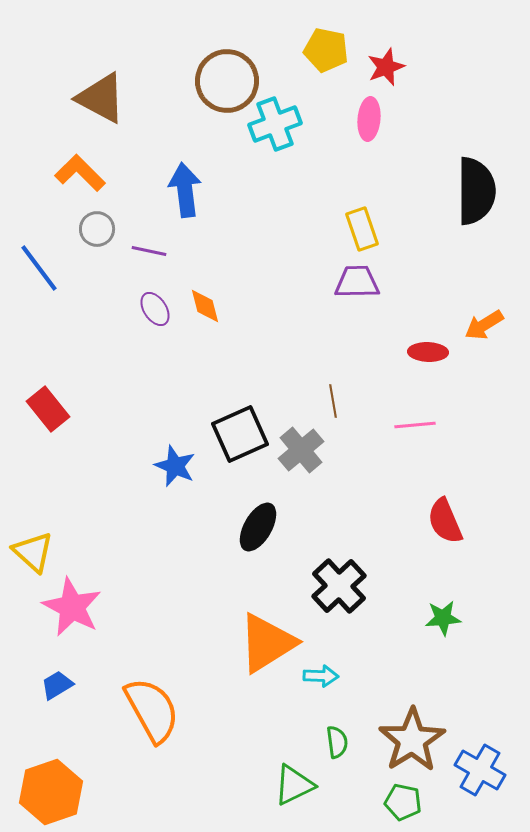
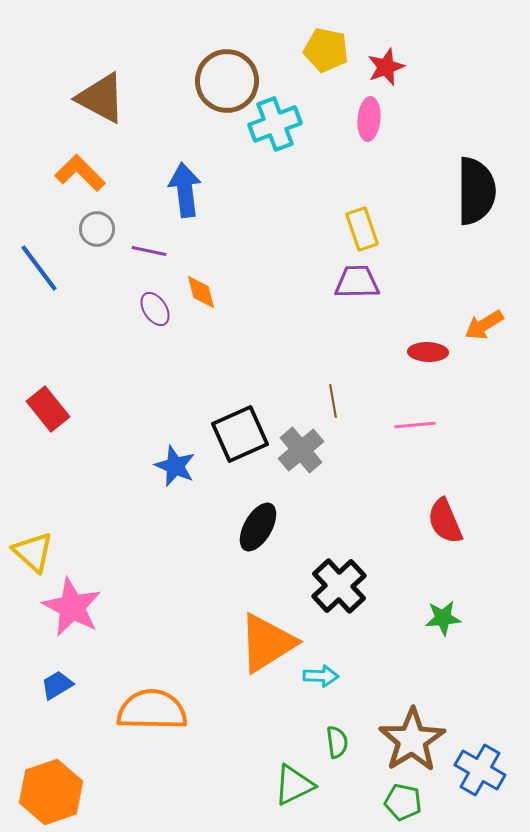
orange diamond: moved 4 px left, 14 px up
orange semicircle: rotated 60 degrees counterclockwise
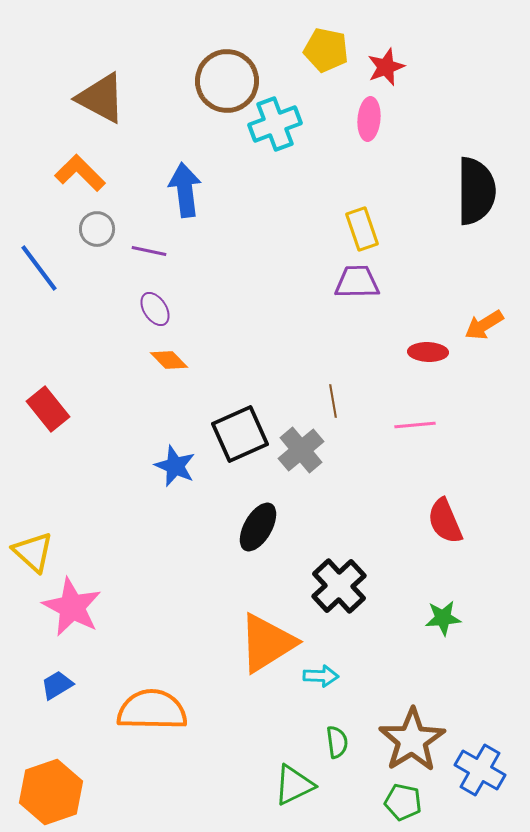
orange diamond: moved 32 px left, 68 px down; rotated 30 degrees counterclockwise
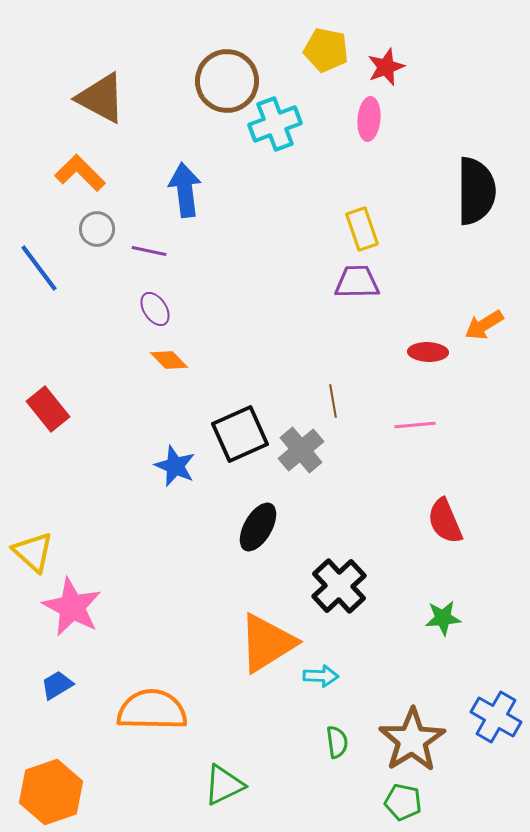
blue cross: moved 16 px right, 53 px up
green triangle: moved 70 px left
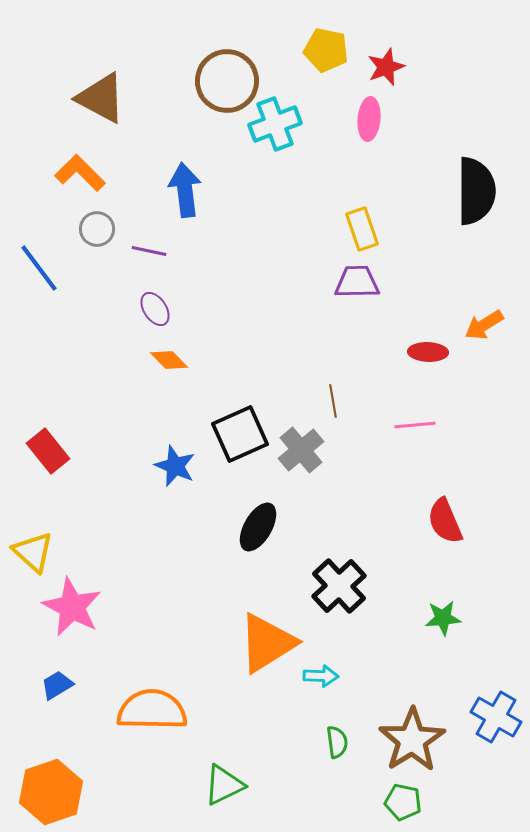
red rectangle: moved 42 px down
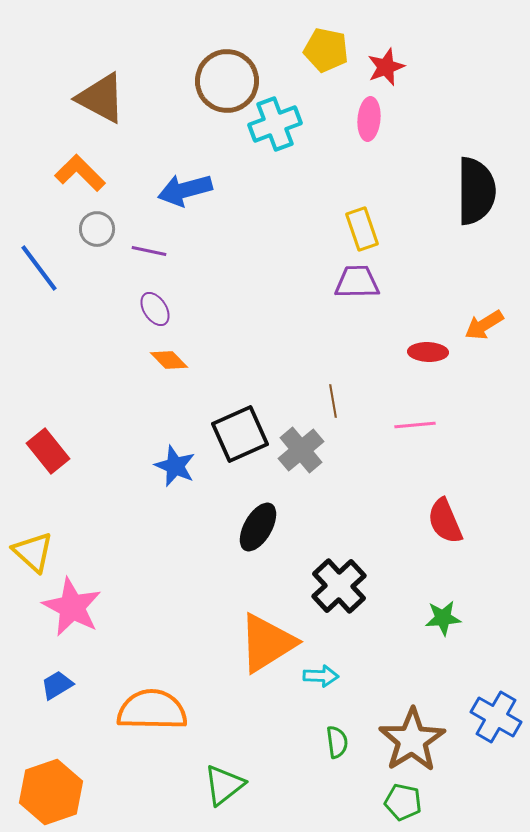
blue arrow: rotated 98 degrees counterclockwise
green triangle: rotated 12 degrees counterclockwise
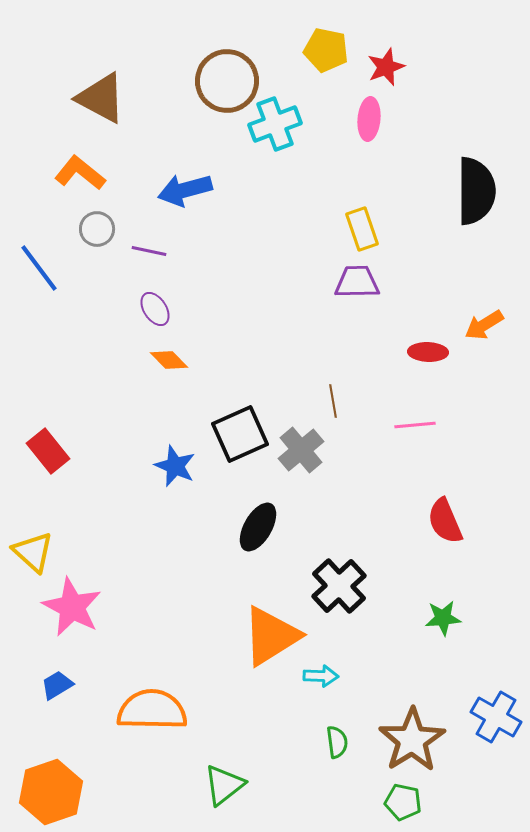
orange L-shape: rotated 6 degrees counterclockwise
orange triangle: moved 4 px right, 7 px up
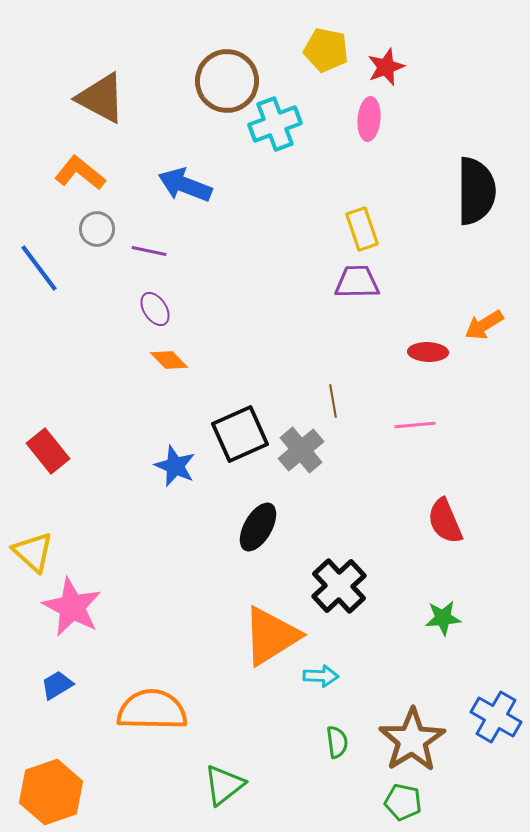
blue arrow: moved 5 px up; rotated 36 degrees clockwise
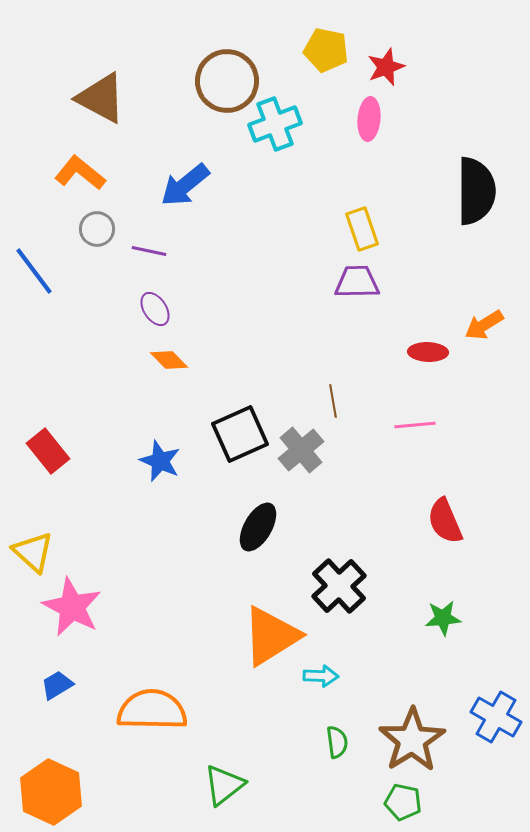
blue arrow: rotated 60 degrees counterclockwise
blue line: moved 5 px left, 3 px down
blue star: moved 15 px left, 5 px up
orange hexagon: rotated 16 degrees counterclockwise
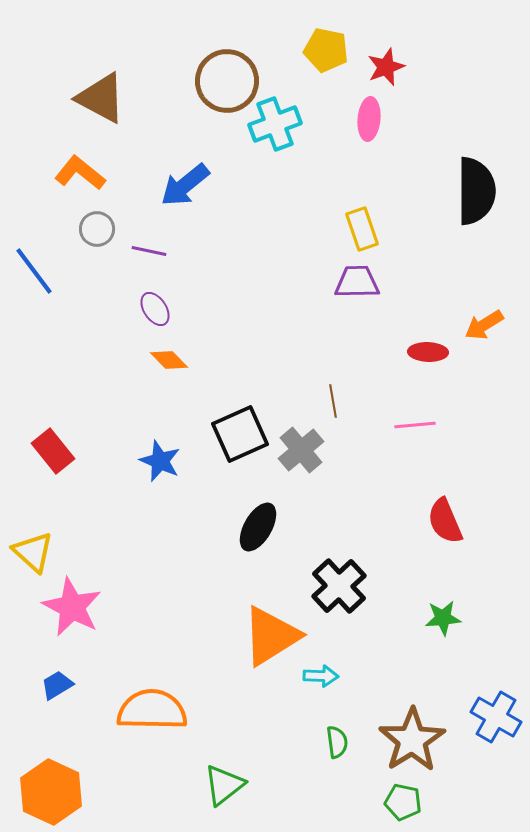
red rectangle: moved 5 px right
